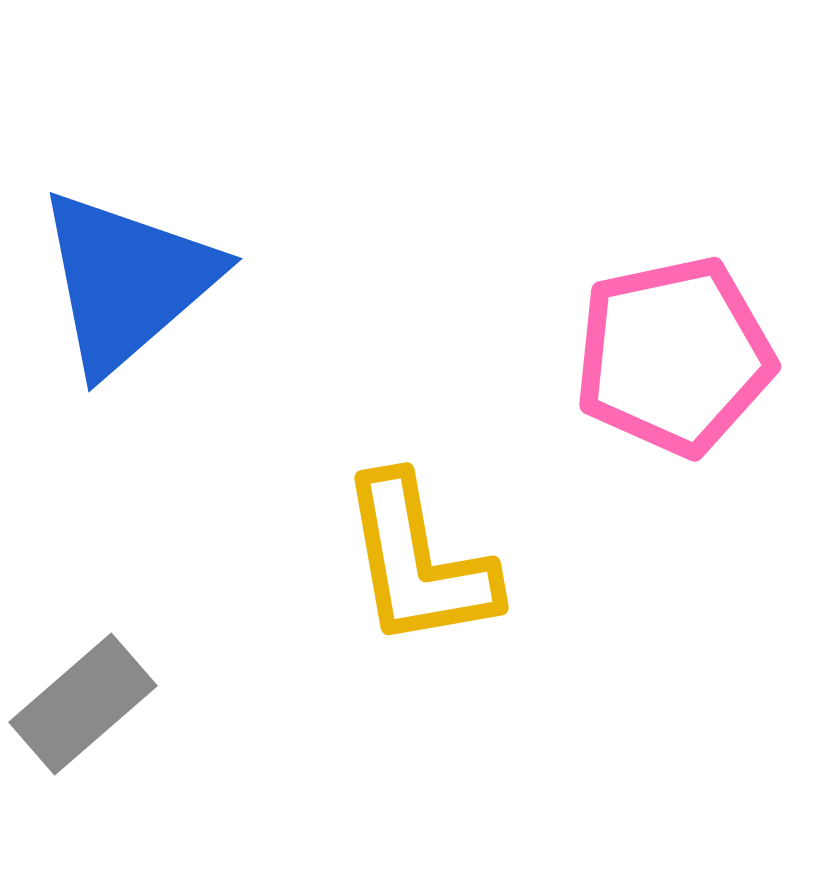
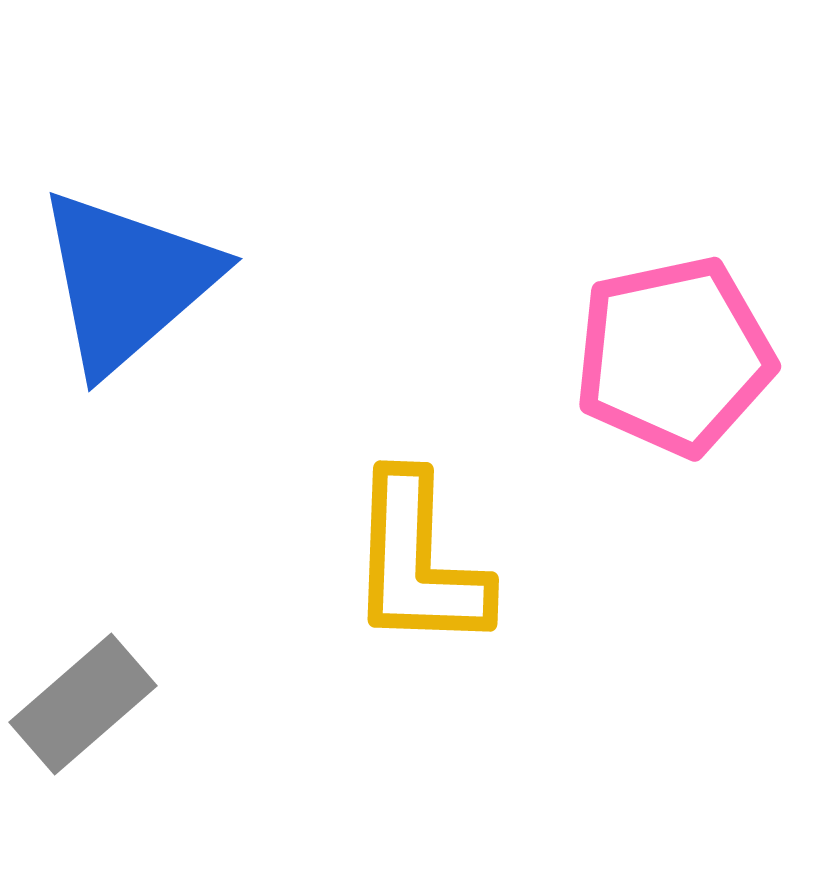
yellow L-shape: rotated 12 degrees clockwise
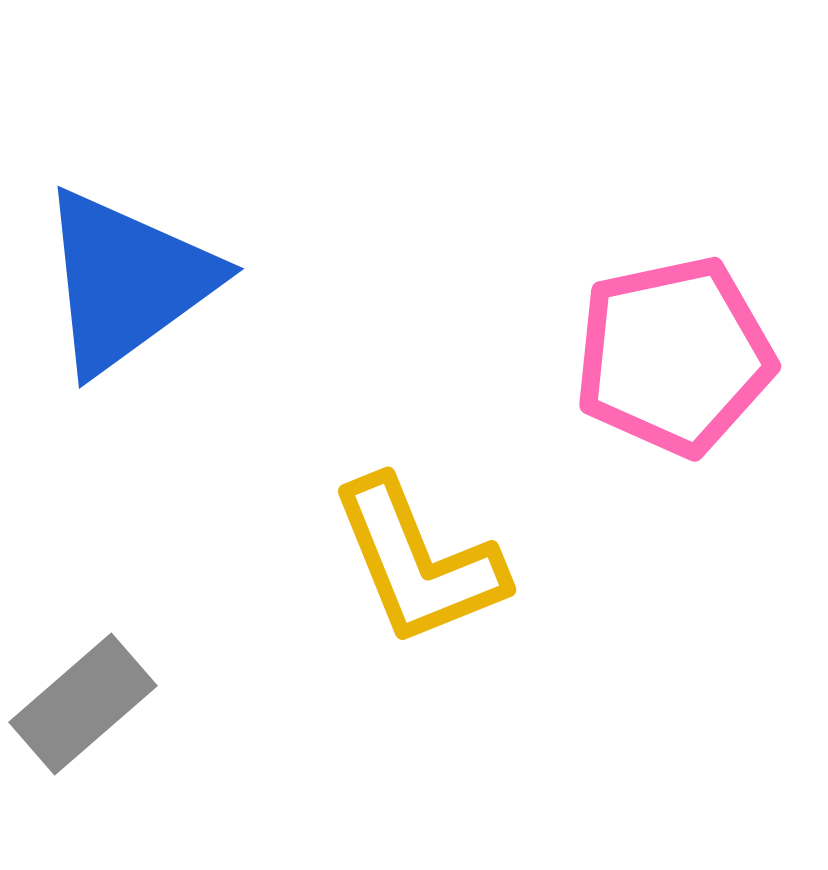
blue triangle: rotated 5 degrees clockwise
yellow L-shape: rotated 24 degrees counterclockwise
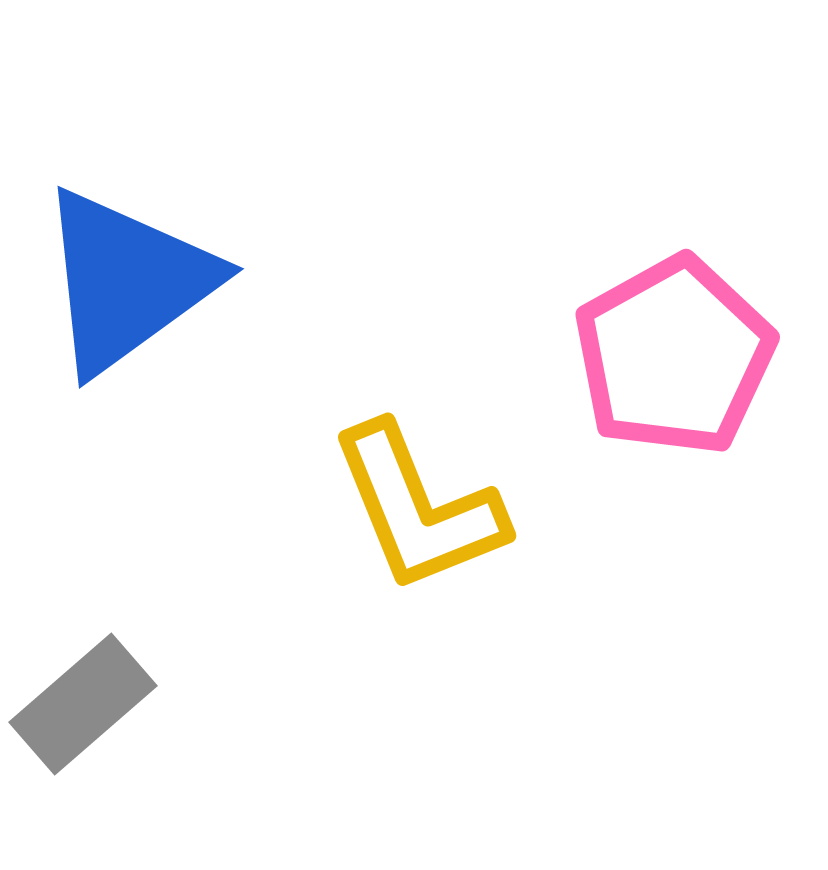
pink pentagon: rotated 17 degrees counterclockwise
yellow L-shape: moved 54 px up
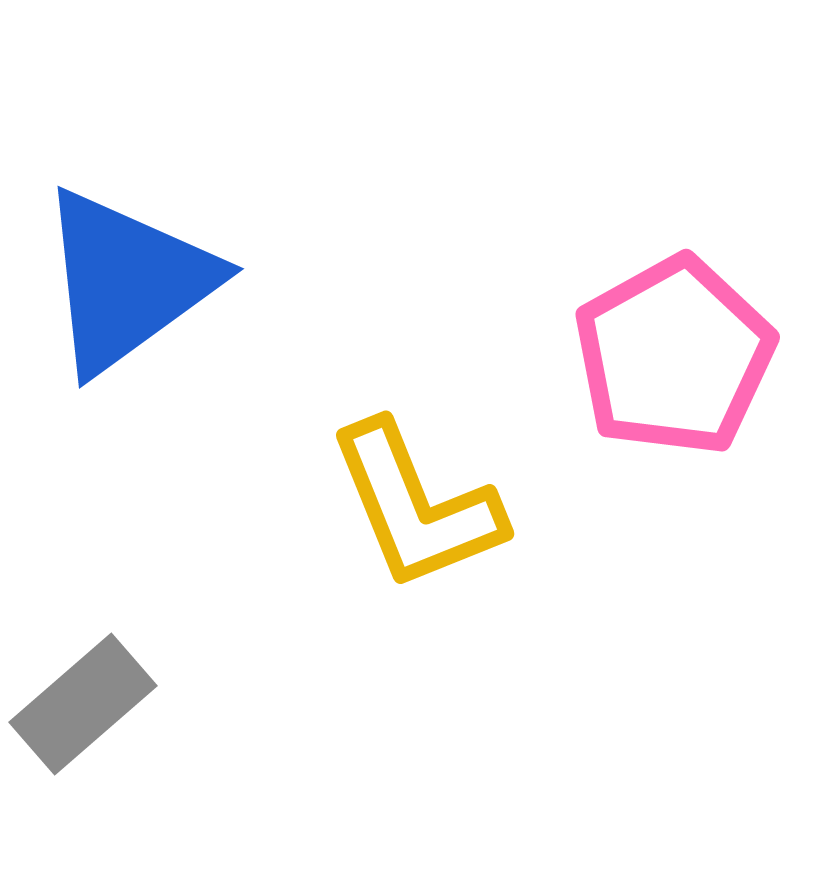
yellow L-shape: moved 2 px left, 2 px up
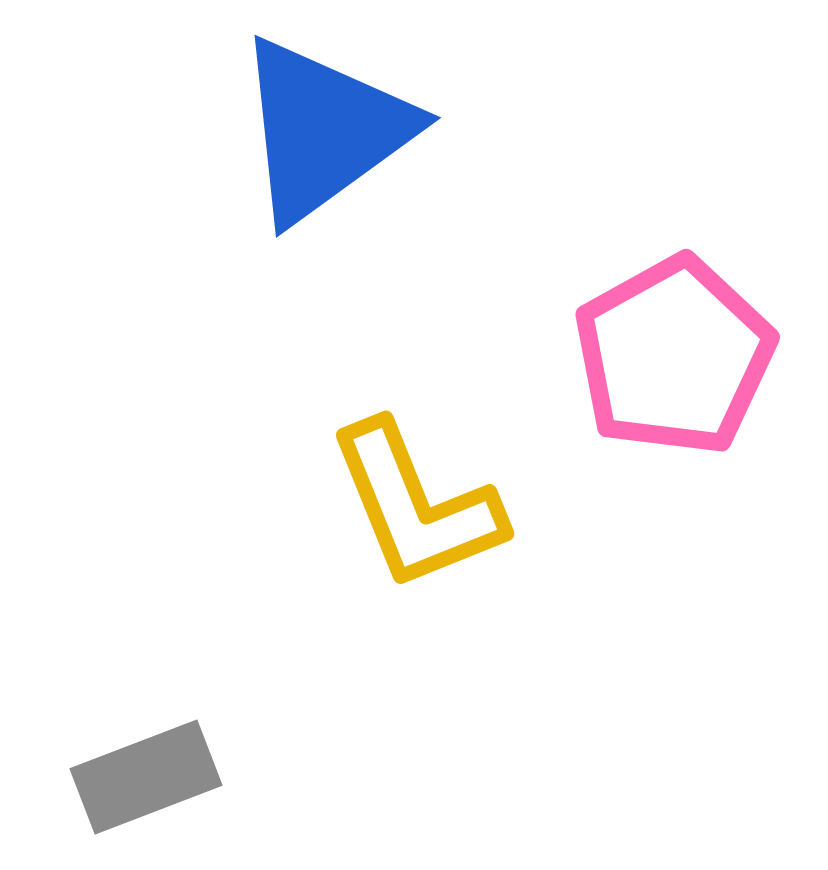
blue triangle: moved 197 px right, 151 px up
gray rectangle: moved 63 px right, 73 px down; rotated 20 degrees clockwise
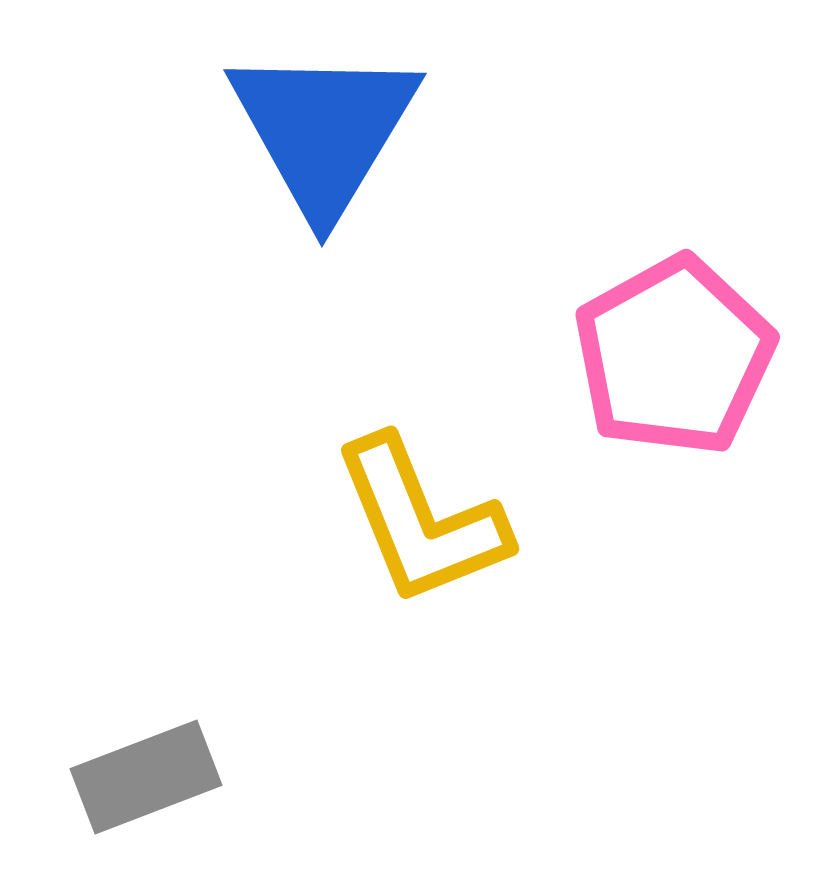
blue triangle: rotated 23 degrees counterclockwise
yellow L-shape: moved 5 px right, 15 px down
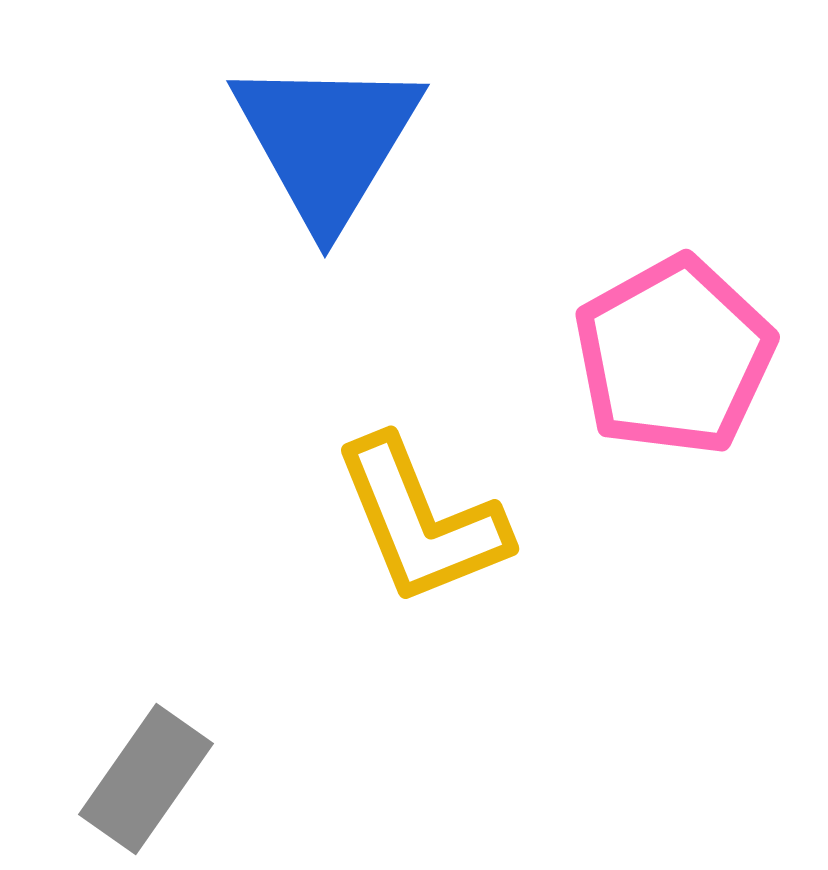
blue triangle: moved 3 px right, 11 px down
gray rectangle: moved 2 px down; rotated 34 degrees counterclockwise
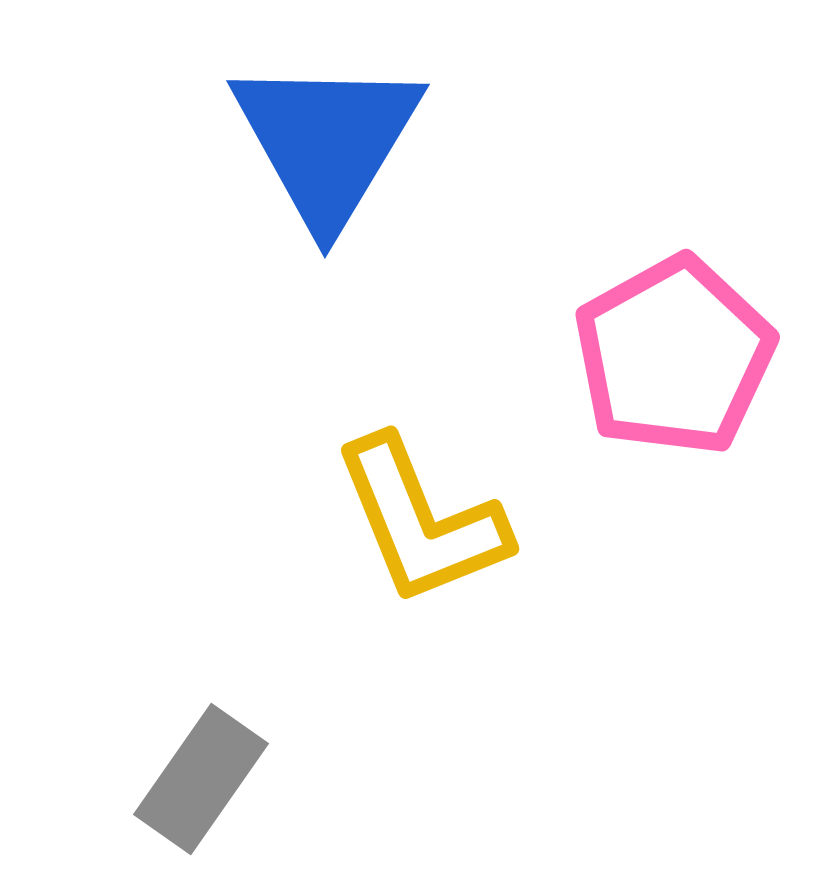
gray rectangle: moved 55 px right
